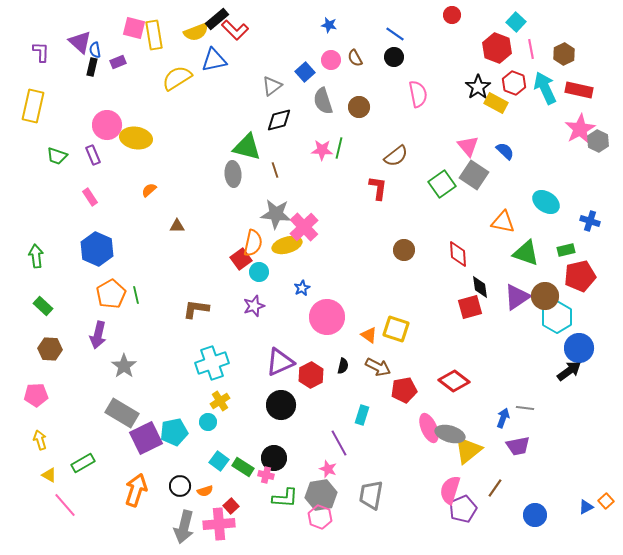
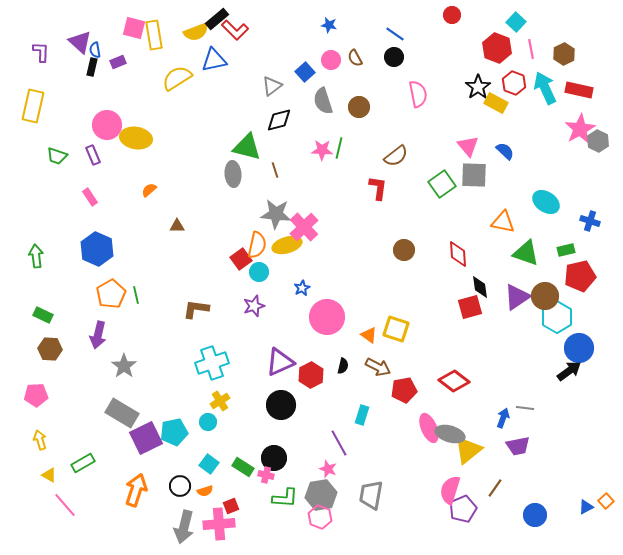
gray square at (474, 175): rotated 32 degrees counterclockwise
orange semicircle at (253, 243): moved 4 px right, 2 px down
green rectangle at (43, 306): moved 9 px down; rotated 18 degrees counterclockwise
cyan square at (219, 461): moved 10 px left, 3 px down
red square at (231, 506): rotated 21 degrees clockwise
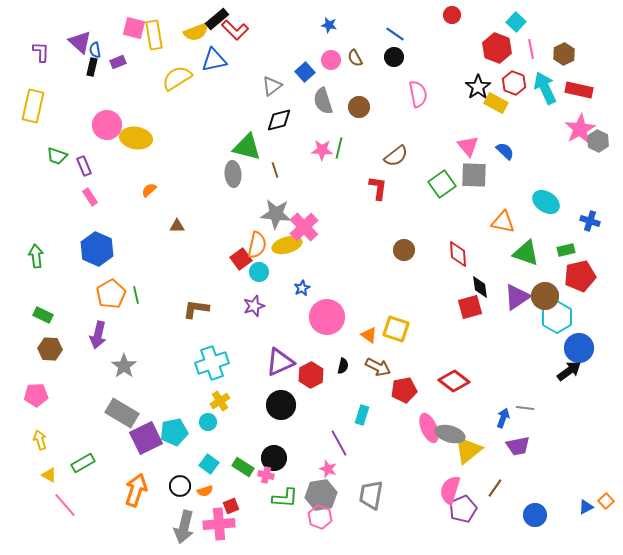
purple rectangle at (93, 155): moved 9 px left, 11 px down
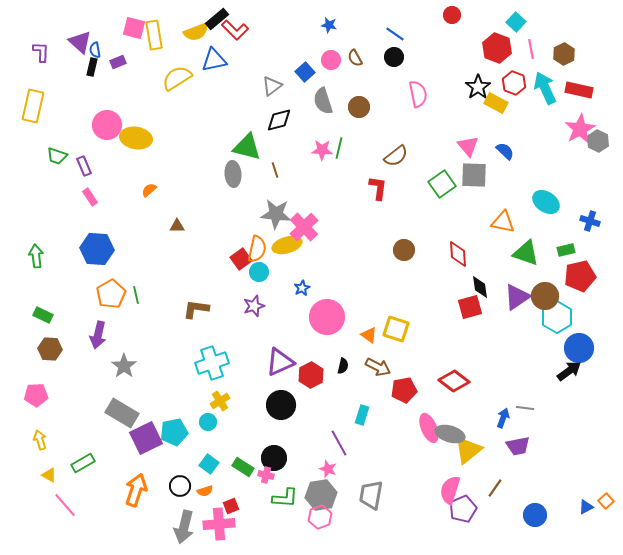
orange semicircle at (257, 245): moved 4 px down
blue hexagon at (97, 249): rotated 20 degrees counterclockwise
pink hexagon at (320, 517): rotated 20 degrees clockwise
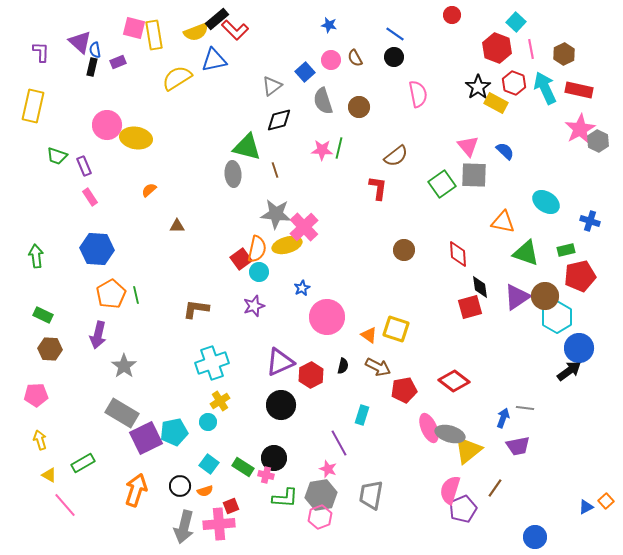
blue circle at (535, 515): moved 22 px down
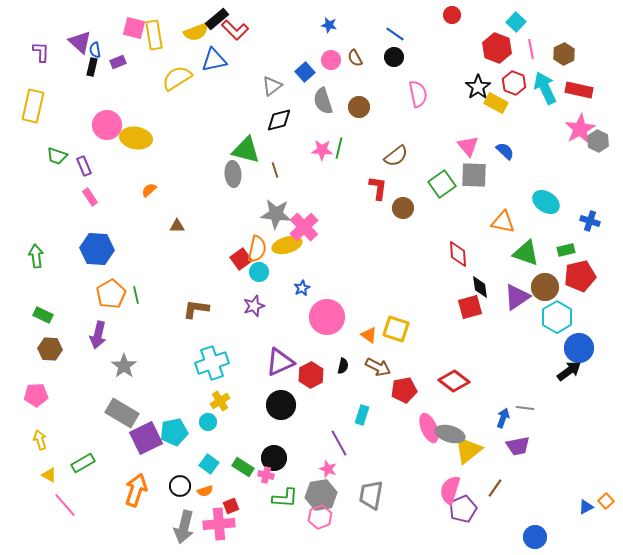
green triangle at (247, 147): moved 1 px left, 3 px down
brown circle at (404, 250): moved 1 px left, 42 px up
brown circle at (545, 296): moved 9 px up
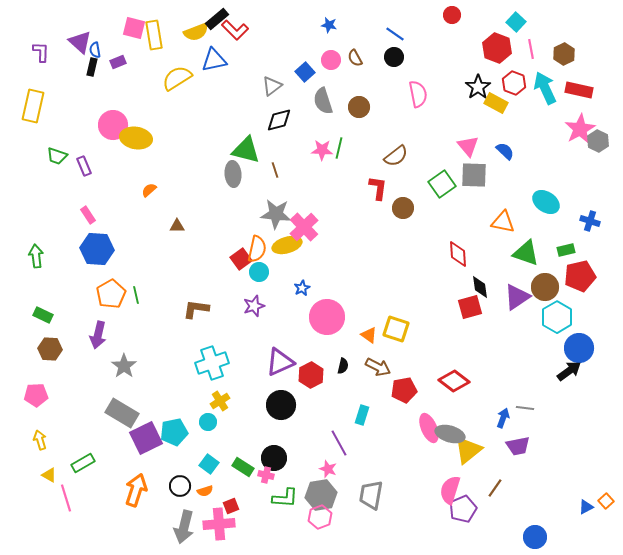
pink circle at (107, 125): moved 6 px right
pink rectangle at (90, 197): moved 2 px left, 18 px down
pink line at (65, 505): moved 1 px right, 7 px up; rotated 24 degrees clockwise
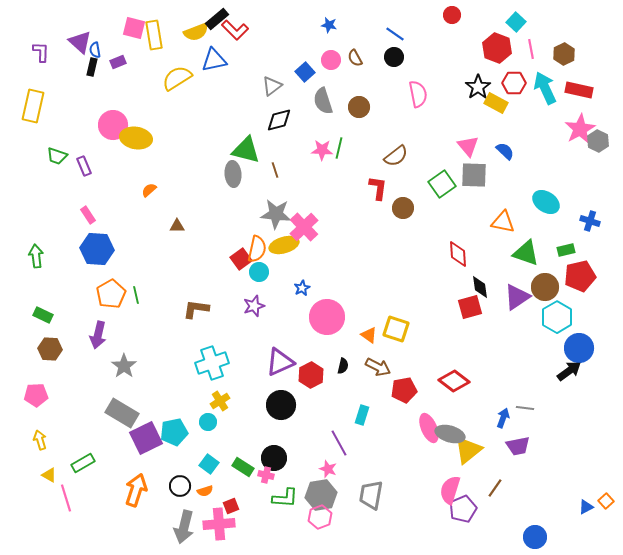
red hexagon at (514, 83): rotated 20 degrees counterclockwise
yellow ellipse at (287, 245): moved 3 px left
